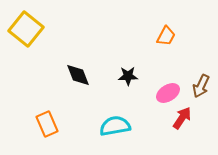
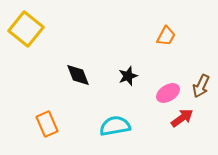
black star: rotated 18 degrees counterclockwise
red arrow: rotated 20 degrees clockwise
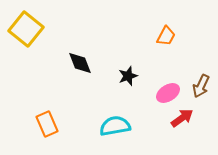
black diamond: moved 2 px right, 12 px up
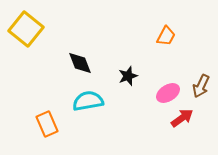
cyan semicircle: moved 27 px left, 25 px up
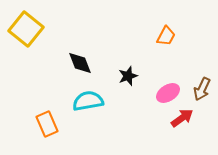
brown arrow: moved 1 px right, 3 px down
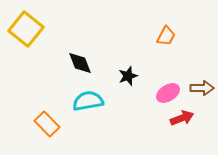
brown arrow: moved 1 px up; rotated 115 degrees counterclockwise
red arrow: rotated 15 degrees clockwise
orange rectangle: rotated 20 degrees counterclockwise
